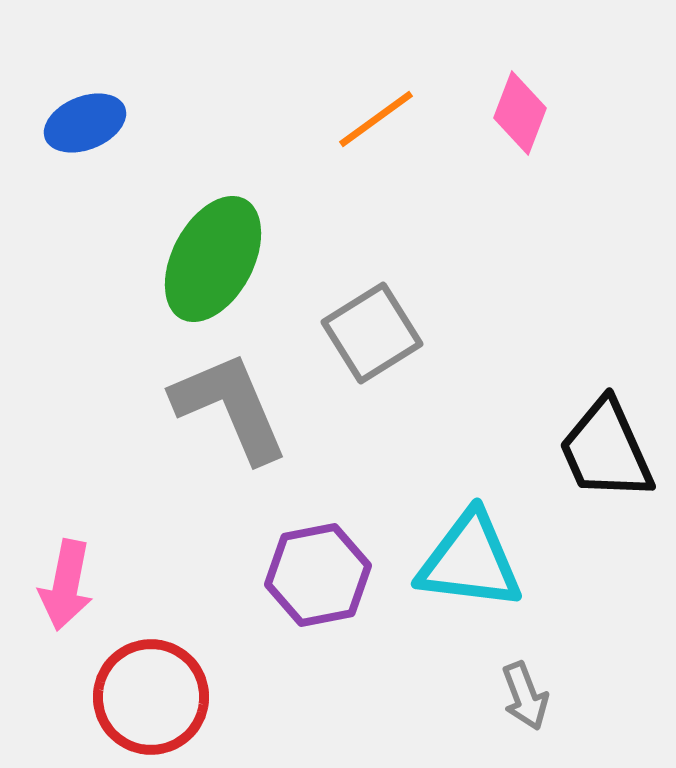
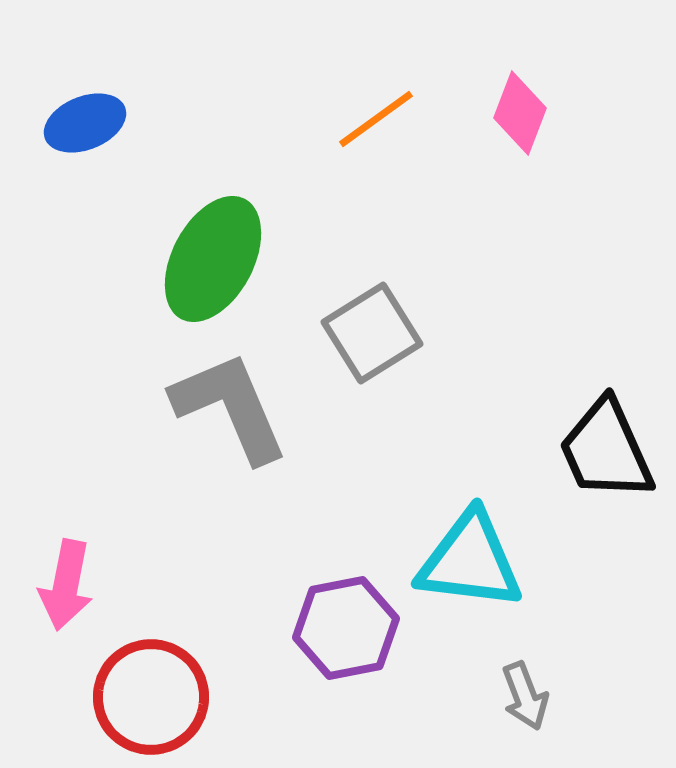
purple hexagon: moved 28 px right, 53 px down
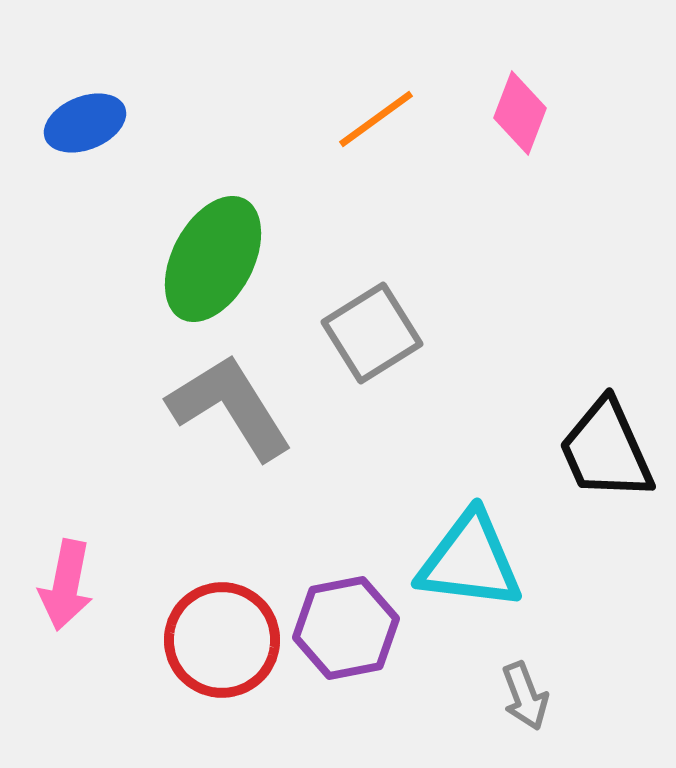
gray L-shape: rotated 9 degrees counterclockwise
red circle: moved 71 px right, 57 px up
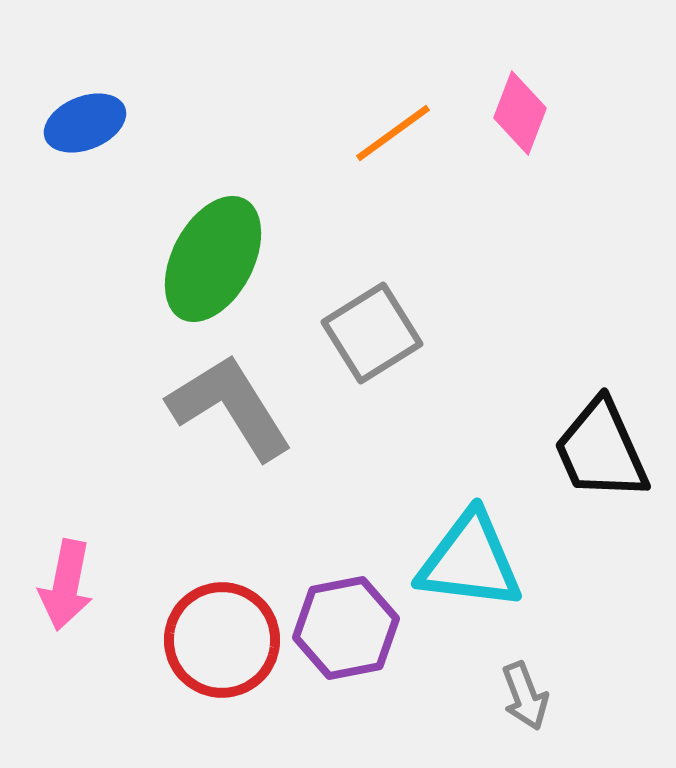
orange line: moved 17 px right, 14 px down
black trapezoid: moved 5 px left
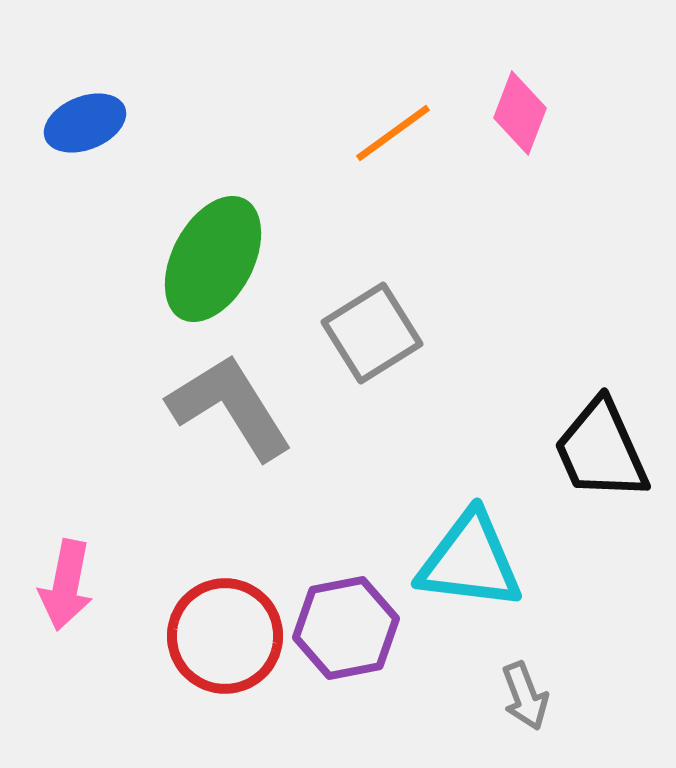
red circle: moved 3 px right, 4 px up
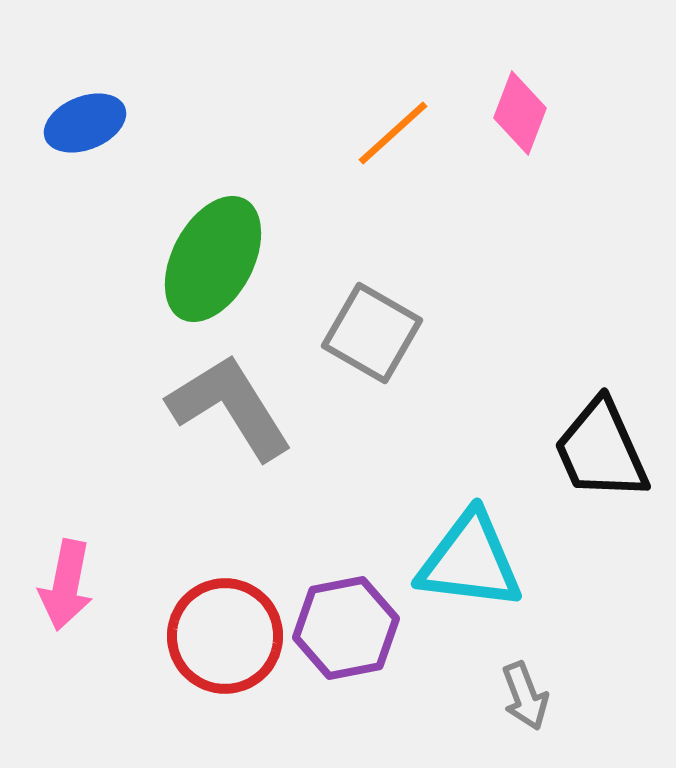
orange line: rotated 6 degrees counterclockwise
gray square: rotated 28 degrees counterclockwise
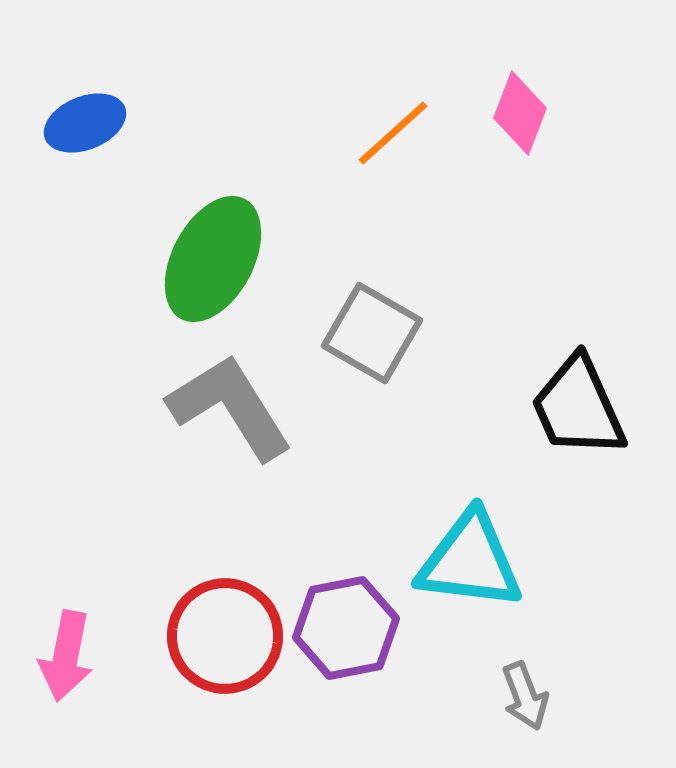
black trapezoid: moved 23 px left, 43 px up
pink arrow: moved 71 px down
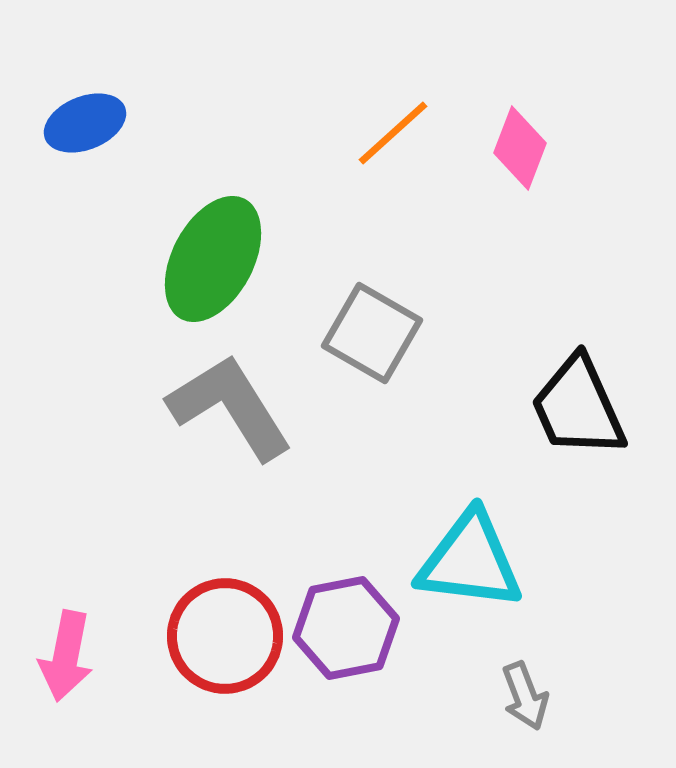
pink diamond: moved 35 px down
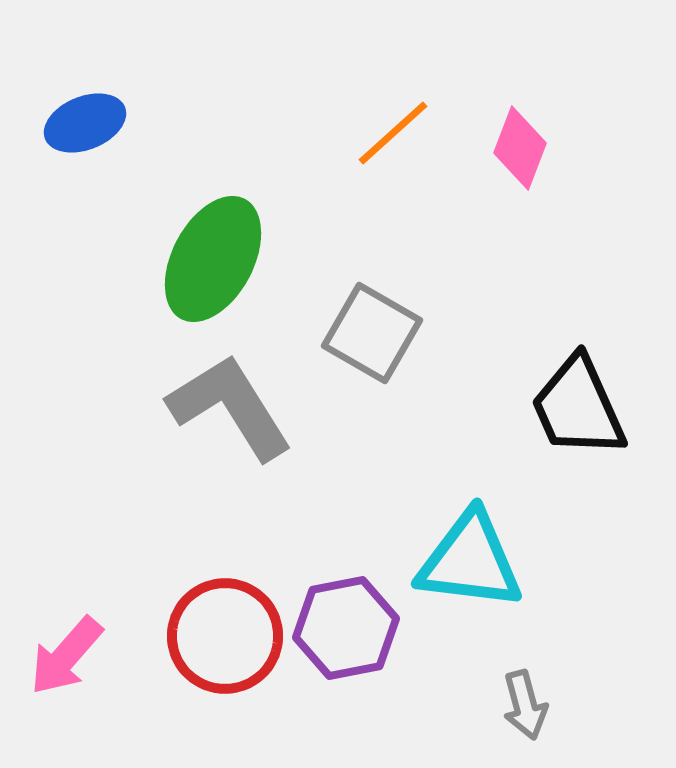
pink arrow: rotated 30 degrees clockwise
gray arrow: moved 9 px down; rotated 6 degrees clockwise
